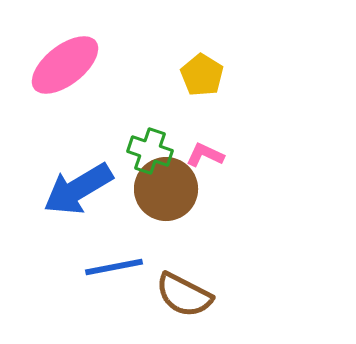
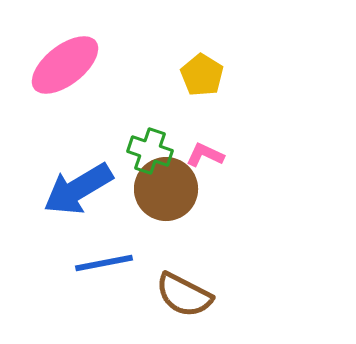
blue line: moved 10 px left, 4 px up
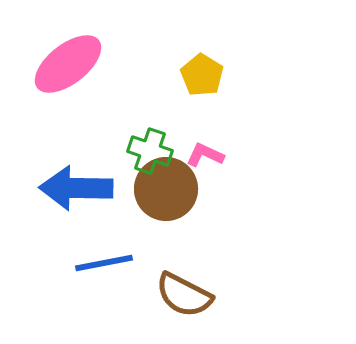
pink ellipse: moved 3 px right, 1 px up
blue arrow: moved 2 px left, 1 px up; rotated 32 degrees clockwise
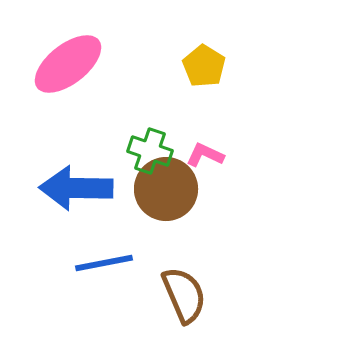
yellow pentagon: moved 2 px right, 9 px up
brown semicircle: rotated 140 degrees counterclockwise
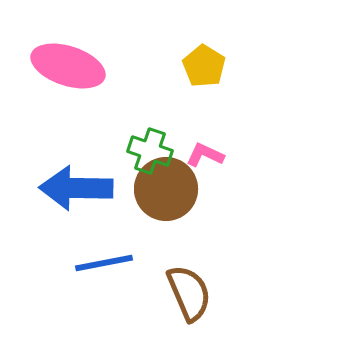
pink ellipse: moved 2 px down; rotated 56 degrees clockwise
brown semicircle: moved 5 px right, 2 px up
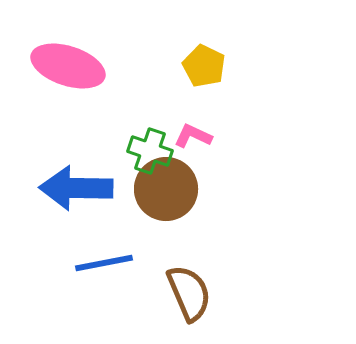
yellow pentagon: rotated 6 degrees counterclockwise
pink L-shape: moved 12 px left, 19 px up
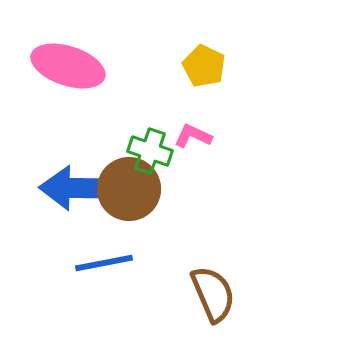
brown circle: moved 37 px left
brown semicircle: moved 24 px right, 1 px down
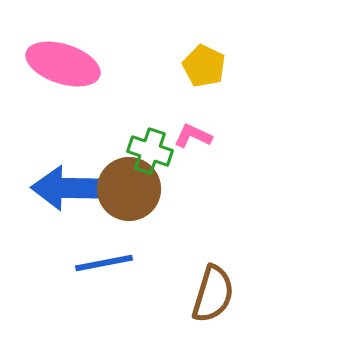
pink ellipse: moved 5 px left, 2 px up
blue arrow: moved 8 px left
brown semicircle: rotated 40 degrees clockwise
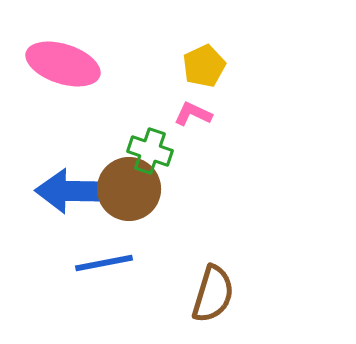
yellow pentagon: rotated 21 degrees clockwise
pink L-shape: moved 22 px up
blue arrow: moved 4 px right, 3 px down
